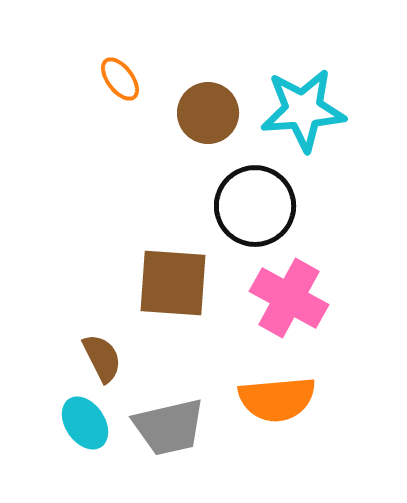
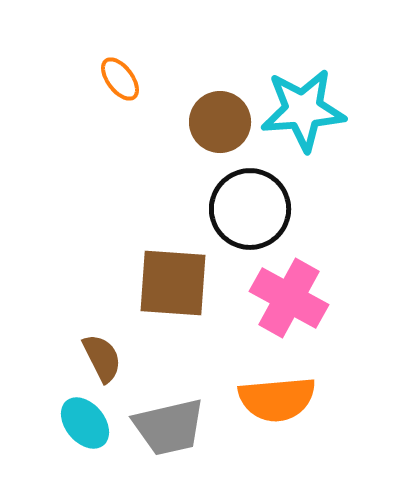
brown circle: moved 12 px right, 9 px down
black circle: moved 5 px left, 3 px down
cyan ellipse: rotated 6 degrees counterclockwise
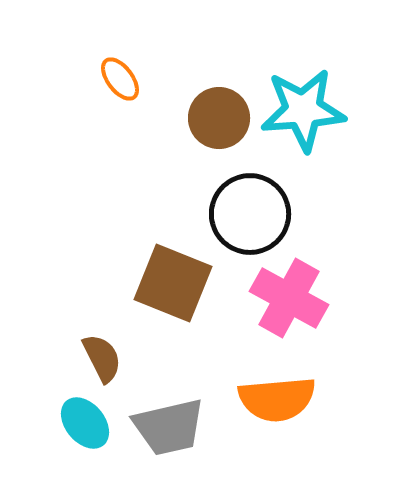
brown circle: moved 1 px left, 4 px up
black circle: moved 5 px down
brown square: rotated 18 degrees clockwise
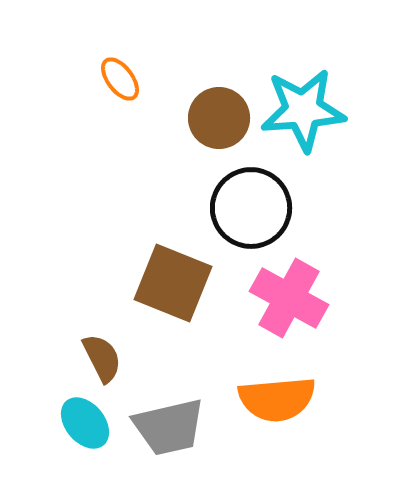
black circle: moved 1 px right, 6 px up
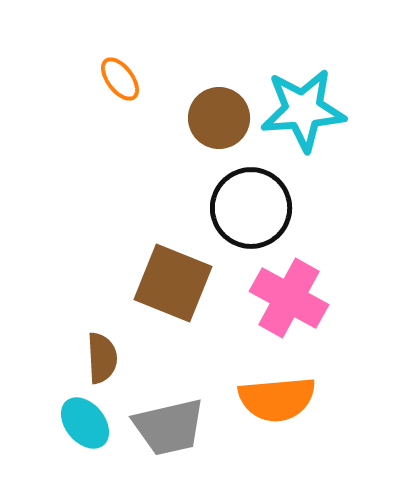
brown semicircle: rotated 24 degrees clockwise
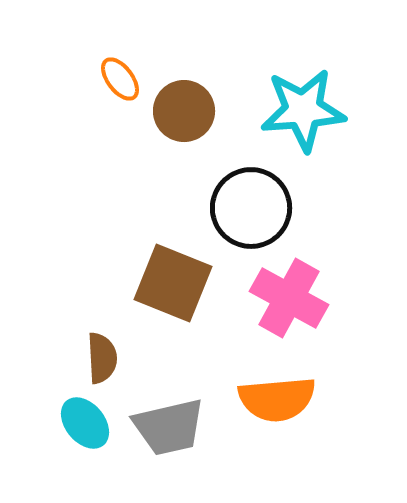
brown circle: moved 35 px left, 7 px up
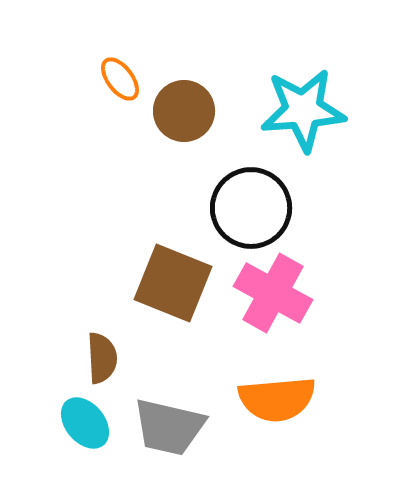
pink cross: moved 16 px left, 5 px up
gray trapezoid: rotated 26 degrees clockwise
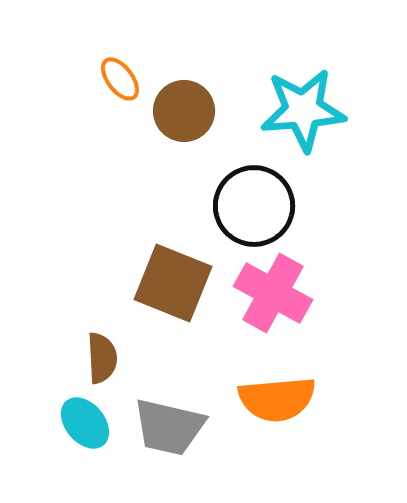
black circle: moved 3 px right, 2 px up
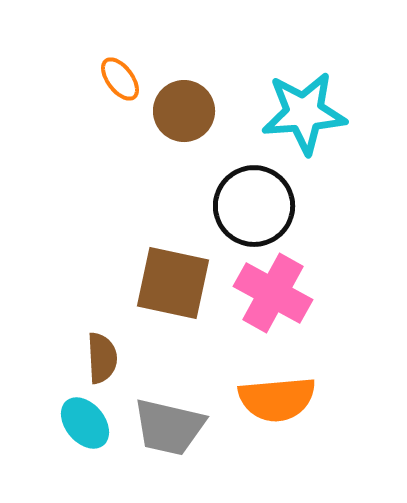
cyan star: moved 1 px right, 3 px down
brown square: rotated 10 degrees counterclockwise
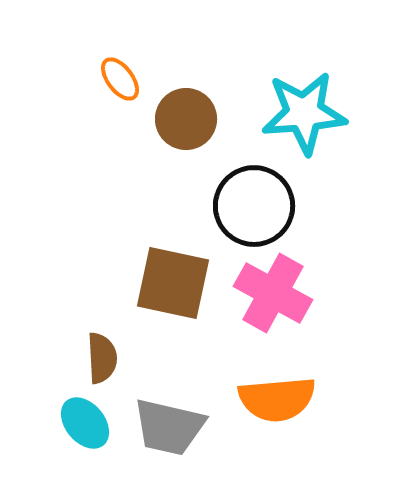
brown circle: moved 2 px right, 8 px down
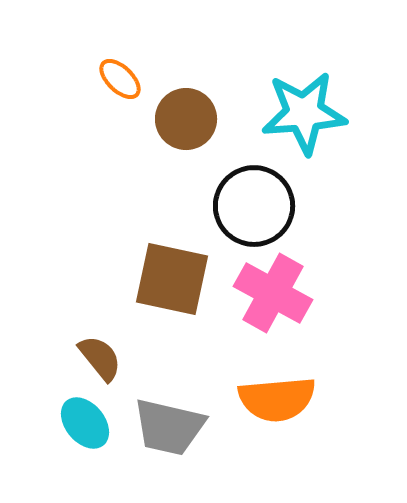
orange ellipse: rotated 9 degrees counterclockwise
brown square: moved 1 px left, 4 px up
brown semicircle: moved 2 px left; rotated 36 degrees counterclockwise
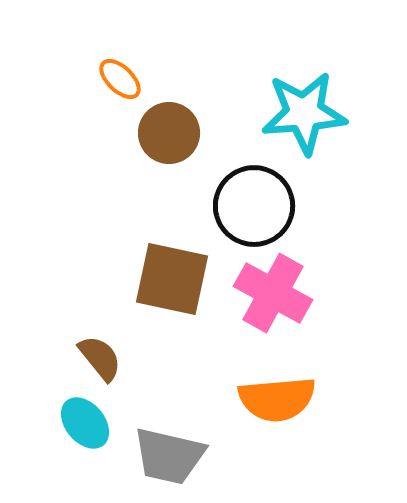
brown circle: moved 17 px left, 14 px down
gray trapezoid: moved 29 px down
